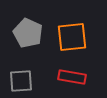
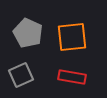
gray square: moved 6 px up; rotated 20 degrees counterclockwise
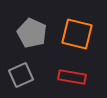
gray pentagon: moved 4 px right
orange square: moved 5 px right, 3 px up; rotated 20 degrees clockwise
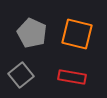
gray square: rotated 15 degrees counterclockwise
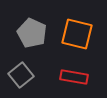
red rectangle: moved 2 px right
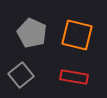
orange square: moved 1 px down
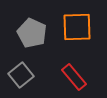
orange square: moved 8 px up; rotated 16 degrees counterclockwise
red rectangle: rotated 40 degrees clockwise
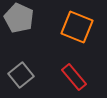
orange square: rotated 24 degrees clockwise
gray pentagon: moved 13 px left, 15 px up
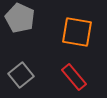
gray pentagon: moved 1 px right
orange square: moved 5 px down; rotated 12 degrees counterclockwise
